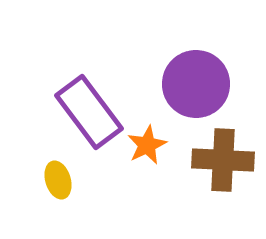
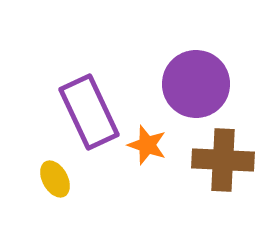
purple rectangle: rotated 12 degrees clockwise
orange star: rotated 27 degrees counterclockwise
yellow ellipse: moved 3 px left, 1 px up; rotated 12 degrees counterclockwise
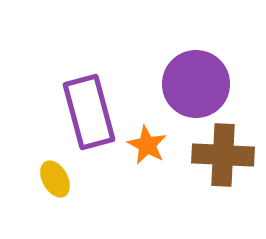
purple rectangle: rotated 10 degrees clockwise
orange star: rotated 9 degrees clockwise
brown cross: moved 5 px up
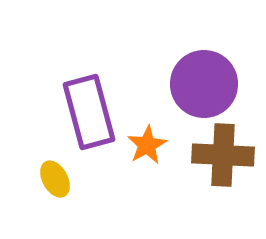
purple circle: moved 8 px right
orange star: rotated 15 degrees clockwise
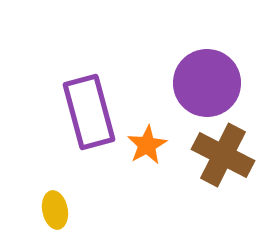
purple circle: moved 3 px right, 1 px up
brown cross: rotated 24 degrees clockwise
yellow ellipse: moved 31 px down; rotated 18 degrees clockwise
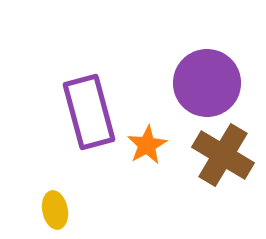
brown cross: rotated 4 degrees clockwise
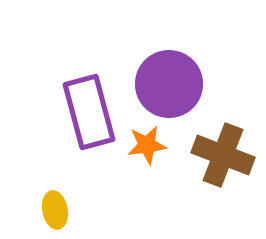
purple circle: moved 38 px left, 1 px down
orange star: rotated 21 degrees clockwise
brown cross: rotated 10 degrees counterclockwise
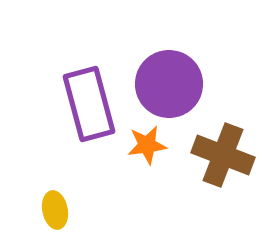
purple rectangle: moved 8 px up
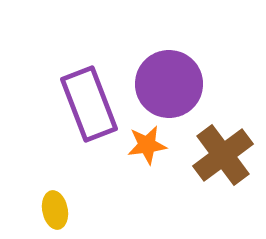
purple rectangle: rotated 6 degrees counterclockwise
brown cross: rotated 32 degrees clockwise
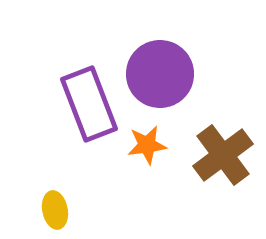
purple circle: moved 9 px left, 10 px up
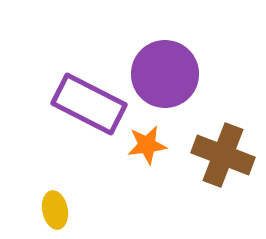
purple circle: moved 5 px right
purple rectangle: rotated 42 degrees counterclockwise
brown cross: rotated 32 degrees counterclockwise
